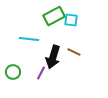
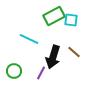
cyan line: rotated 18 degrees clockwise
brown line: rotated 16 degrees clockwise
green circle: moved 1 px right, 1 px up
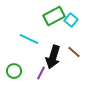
cyan square: rotated 32 degrees clockwise
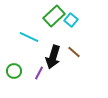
green rectangle: rotated 15 degrees counterclockwise
cyan line: moved 2 px up
purple line: moved 2 px left
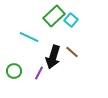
brown line: moved 2 px left
